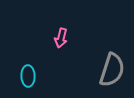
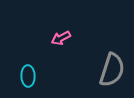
pink arrow: rotated 48 degrees clockwise
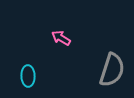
pink arrow: rotated 60 degrees clockwise
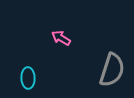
cyan ellipse: moved 2 px down
